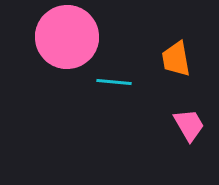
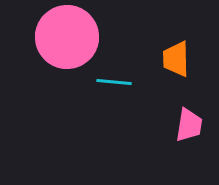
orange trapezoid: rotated 9 degrees clockwise
pink trapezoid: rotated 39 degrees clockwise
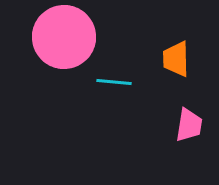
pink circle: moved 3 px left
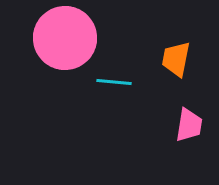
pink circle: moved 1 px right, 1 px down
orange trapezoid: rotated 12 degrees clockwise
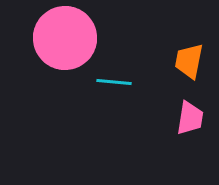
orange trapezoid: moved 13 px right, 2 px down
pink trapezoid: moved 1 px right, 7 px up
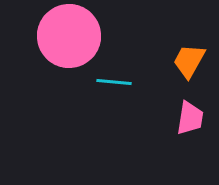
pink circle: moved 4 px right, 2 px up
orange trapezoid: rotated 18 degrees clockwise
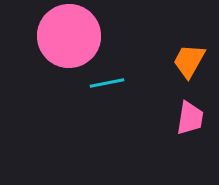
cyan line: moved 7 px left, 1 px down; rotated 16 degrees counterclockwise
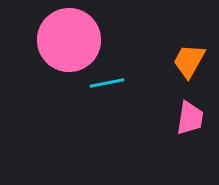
pink circle: moved 4 px down
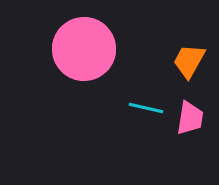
pink circle: moved 15 px right, 9 px down
cyan line: moved 39 px right, 25 px down; rotated 24 degrees clockwise
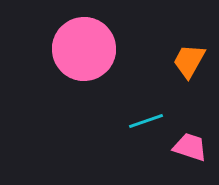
cyan line: moved 13 px down; rotated 32 degrees counterclockwise
pink trapezoid: moved 29 px down; rotated 81 degrees counterclockwise
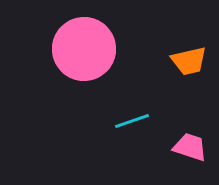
orange trapezoid: rotated 132 degrees counterclockwise
cyan line: moved 14 px left
